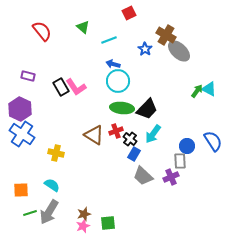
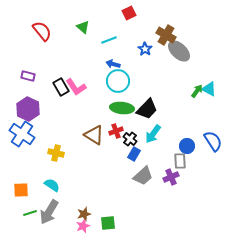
purple hexagon: moved 8 px right
gray trapezoid: rotated 85 degrees counterclockwise
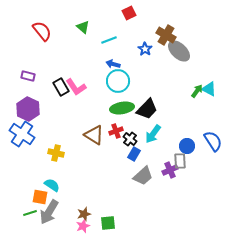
green ellipse: rotated 15 degrees counterclockwise
purple cross: moved 1 px left, 7 px up
orange square: moved 19 px right, 7 px down; rotated 14 degrees clockwise
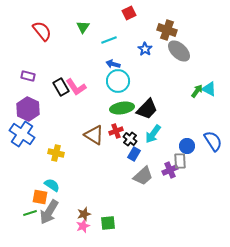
green triangle: rotated 24 degrees clockwise
brown cross: moved 1 px right, 5 px up; rotated 12 degrees counterclockwise
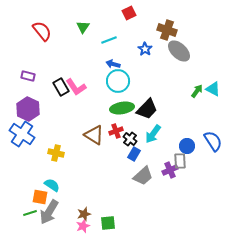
cyan triangle: moved 4 px right
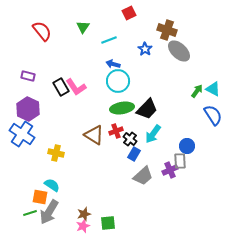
blue semicircle: moved 26 px up
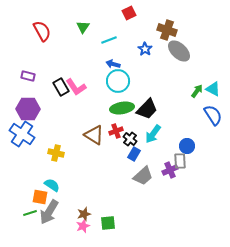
red semicircle: rotated 10 degrees clockwise
purple hexagon: rotated 25 degrees counterclockwise
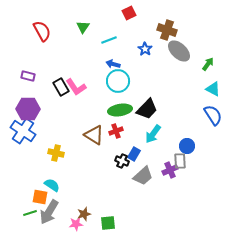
green arrow: moved 11 px right, 27 px up
green ellipse: moved 2 px left, 2 px down
blue cross: moved 1 px right, 3 px up
black cross: moved 8 px left, 22 px down; rotated 16 degrees counterclockwise
pink star: moved 7 px left, 2 px up; rotated 16 degrees clockwise
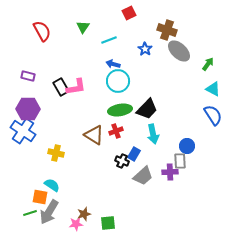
pink L-shape: rotated 65 degrees counterclockwise
cyan arrow: rotated 48 degrees counterclockwise
purple cross: moved 2 px down; rotated 21 degrees clockwise
